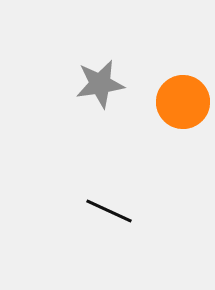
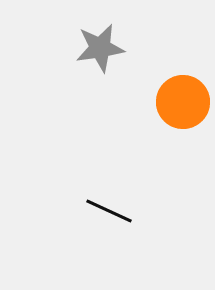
gray star: moved 36 px up
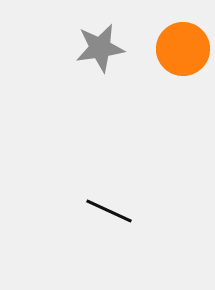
orange circle: moved 53 px up
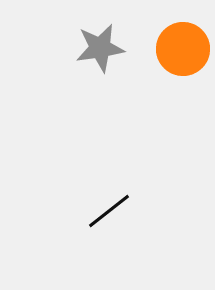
black line: rotated 63 degrees counterclockwise
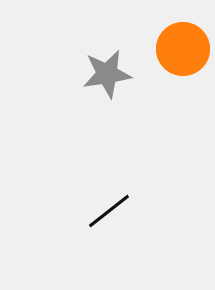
gray star: moved 7 px right, 26 px down
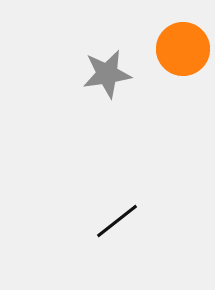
black line: moved 8 px right, 10 px down
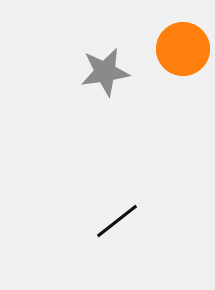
gray star: moved 2 px left, 2 px up
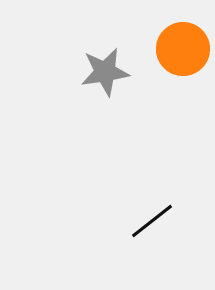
black line: moved 35 px right
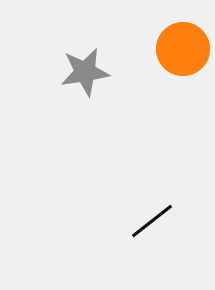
gray star: moved 20 px left
